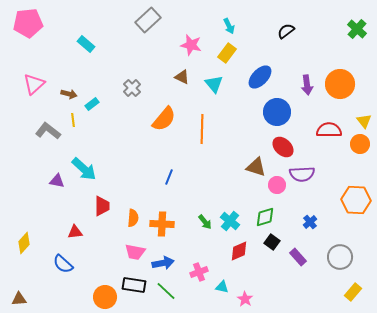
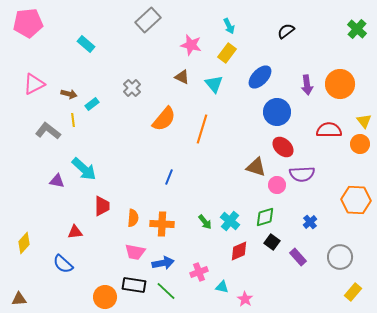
pink triangle at (34, 84): rotated 15 degrees clockwise
orange line at (202, 129): rotated 16 degrees clockwise
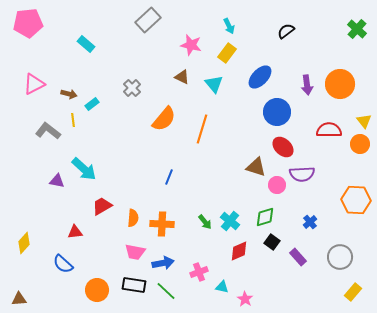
red trapezoid at (102, 206): rotated 120 degrees counterclockwise
orange circle at (105, 297): moved 8 px left, 7 px up
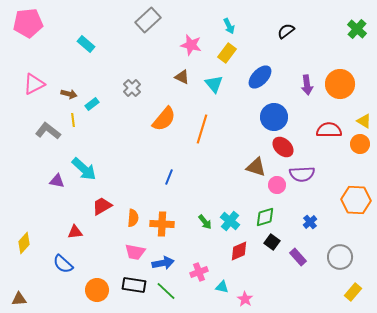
blue circle at (277, 112): moved 3 px left, 5 px down
yellow triangle at (364, 121): rotated 21 degrees counterclockwise
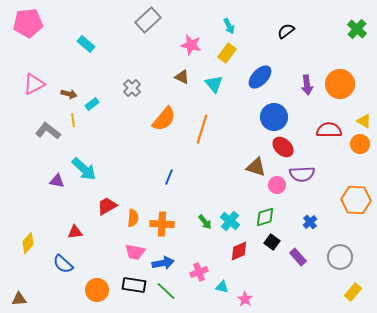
red trapezoid at (102, 206): moved 5 px right
yellow diamond at (24, 243): moved 4 px right
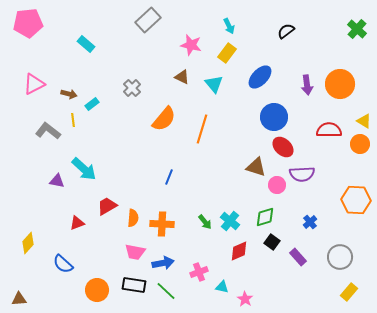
red triangle at (75, 232): moved 2 px right, 9 px up; rotated 14 degrees counterclockwise
yellow rectangle at (353, 292): moved 4 px left
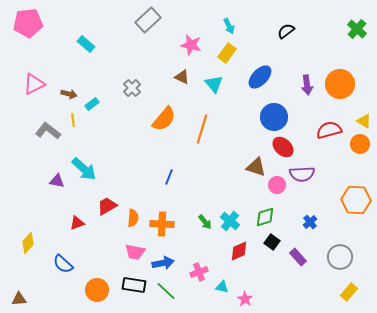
red semicircle at (329, 130): rotated 15 degrees counterclockwise
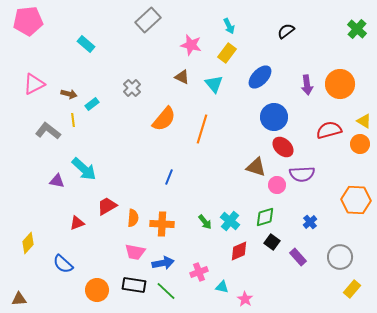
pink pentagon at (28, 23): moved 2 px up
yellow rectangle at (349, 292): moved 3 px right, 3 px up
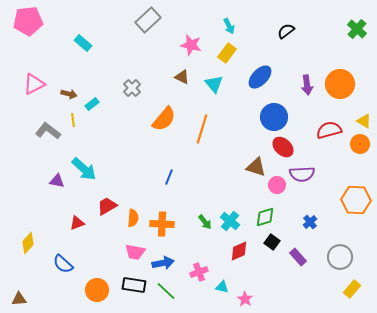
cyan rectangle at (86, 44): moved 3 px left, 1 px up
